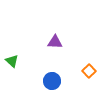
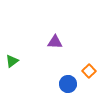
green triangle: rotated 40 degrees clockwise
blue circle: moved 16 px right, 3 px down
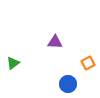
green triangle: moved 1 px right, 2 px down
orange square: moved 1 px left, 8 px up; rotated 16 degrees clockwise
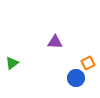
green triangle: moved 1 px left
blue circle: moved 8 px right, 6 px up
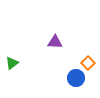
orange square: rotated 16 degrees counterclockwise
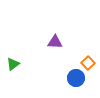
green triangle: moved 1 px right, 1 px down
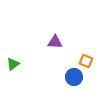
orange square: moved 2 px left, 2 px up; rotated 24 degrees counterclockwise
blue circle: moved 2 px left, 1 px up
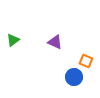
purple triangle: rotated 21 degrees clockwise
green triangle: moved 24 px up
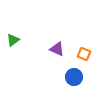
purple triangle: moved 2 px right, 7 px down
orange square: moved 2 px left, 7 px up
